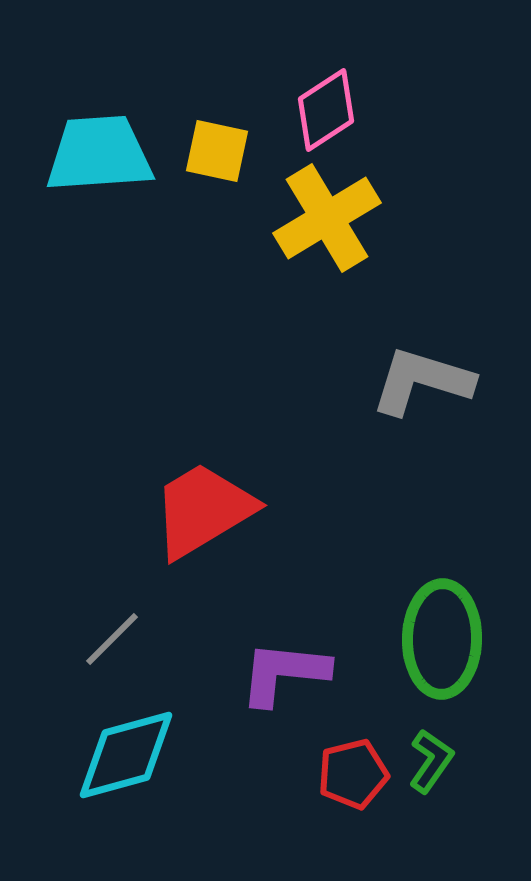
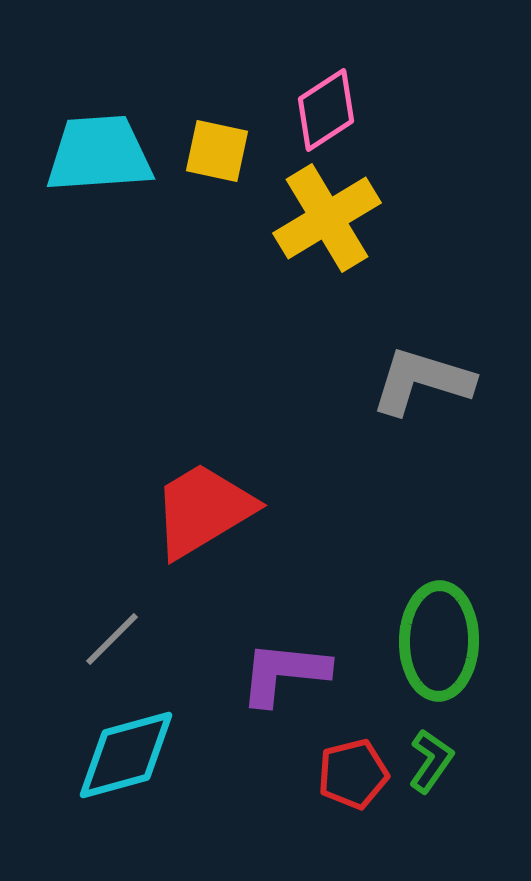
green ellipse: moved 3 px left, 2 px down
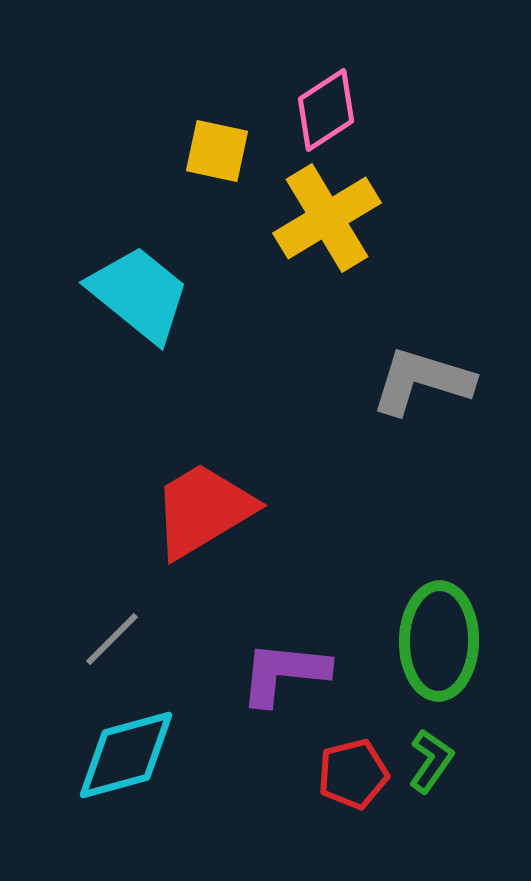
cyan trapezoid: moved 40 px right, 140 px down; rotated 43 degrees clockwise
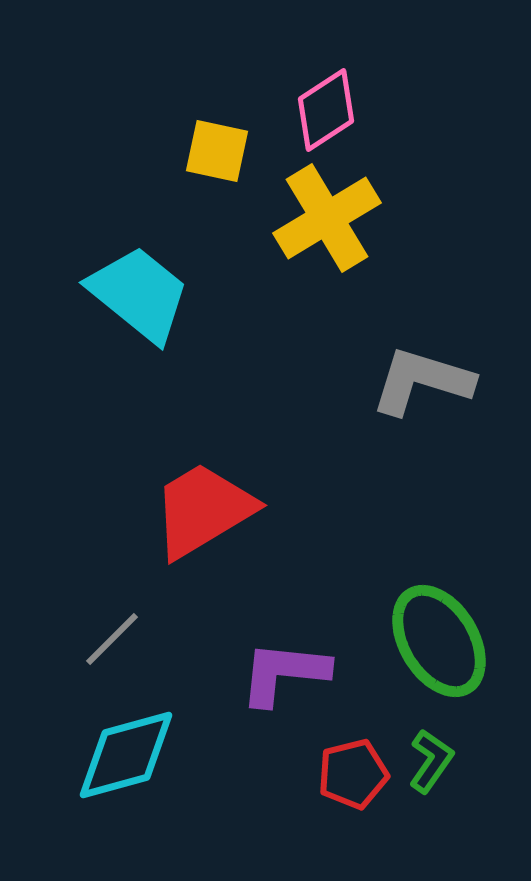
green ellipse: rotated 32 degrees counterclockwise
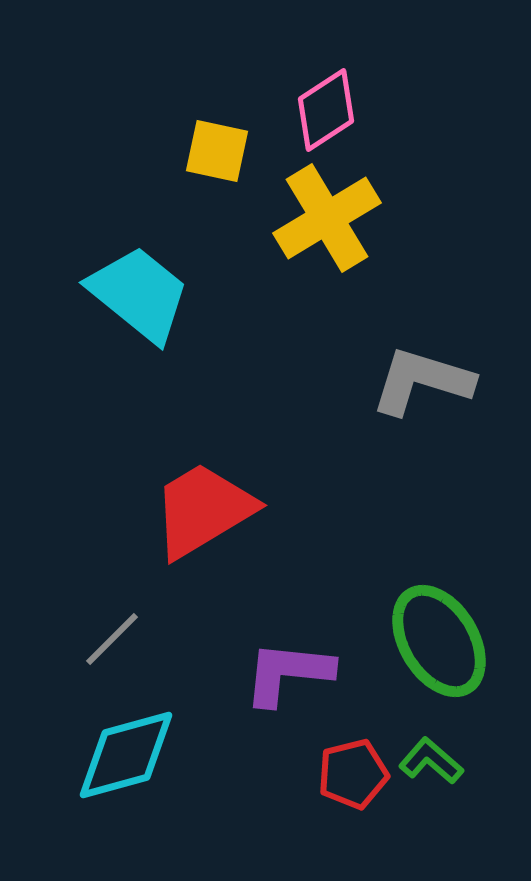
purple L-shape: moved 4 px right
green L-shape: rotated 84 degrees counterclockwise
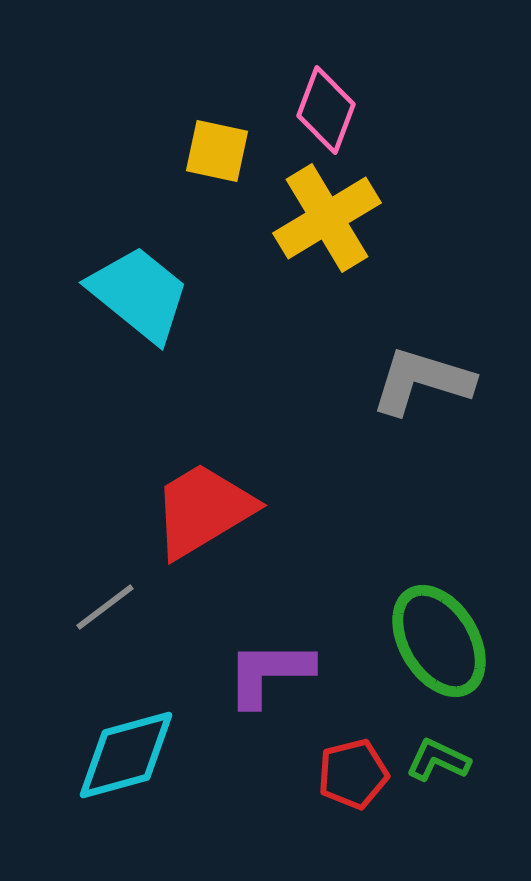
pink diamond: rotated 36 degrees counterclockwise
gray line: moved 7 px left, 32 px up; rotated 8 degrees clockwise
purple L-shape: moved 19 px left; rotated 6 degrees counterclockwise
green L-shape: moved 7 px right, 1 px up; rotated 16 degrees counterclockwise
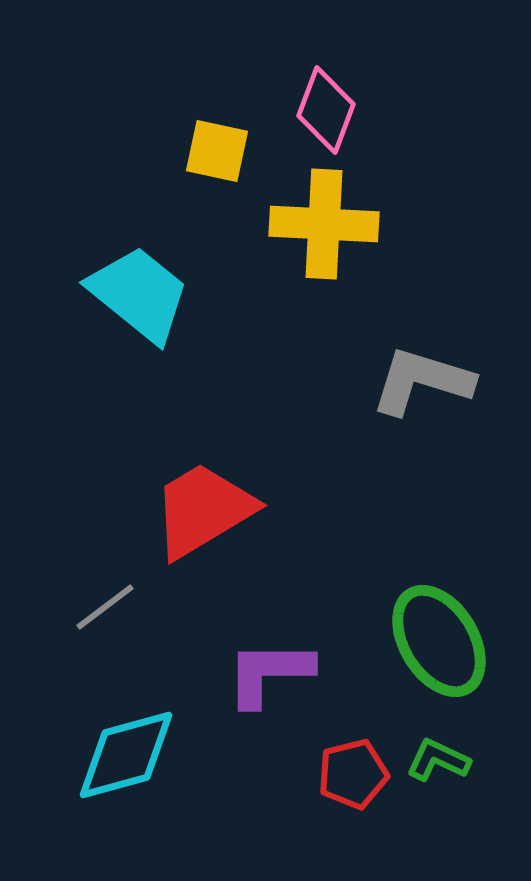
yellow cross: moved 3 px left, 6 px down; rotated 34 degrees clockwise
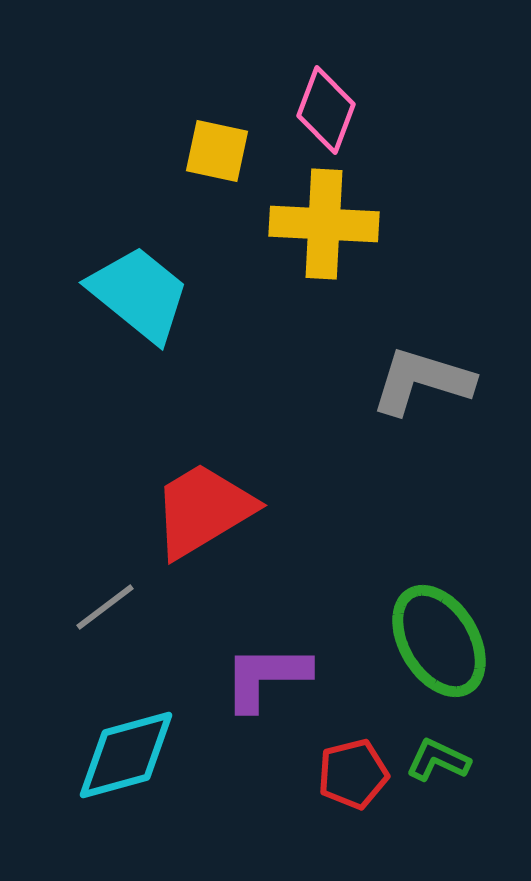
purple L-shape: moved 3 px left, 4 px down
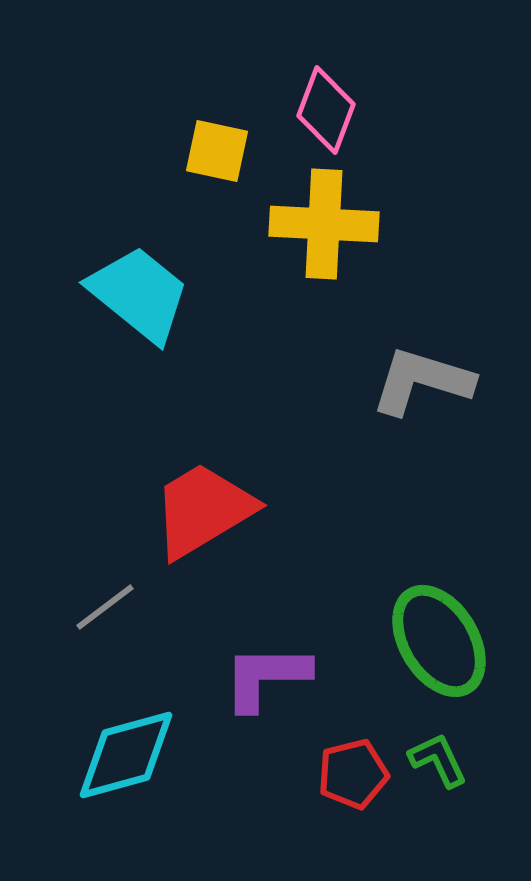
green L-shape: rotated 40 degrees clockwise
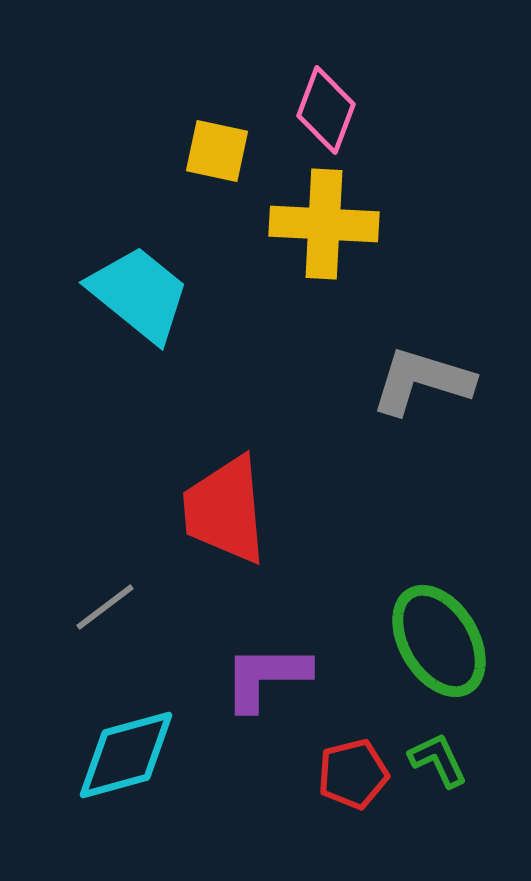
red trapezoid: moved 22 px right; rotated 64 degrees counterclockwise
